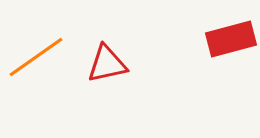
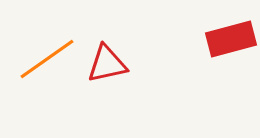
orange line: moved 11 px right, 2 px down
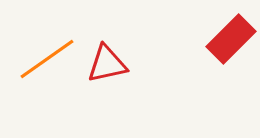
red rectangle: rotated 30 degrees counterclockwise
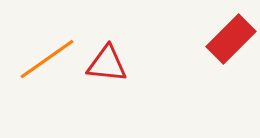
red triangle: rotated 18 degrees clockwise
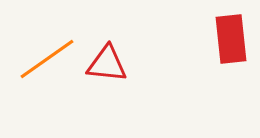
red rectangle: rotated 51 degrees counterclockwise
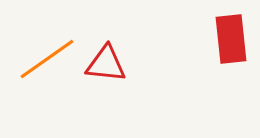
red triangle: moved 1 px left
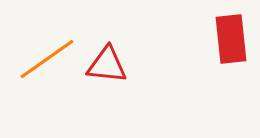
red triangle: moved 1 px right, 1 px down
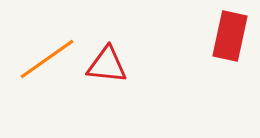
red rectangle: moved 1 px left, 3 px up; rotated 18 degrees clockwise
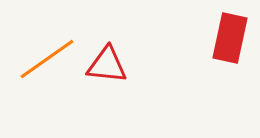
red rectangle: moved 2 px down
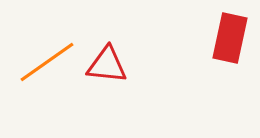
orange line: moved 3 px down
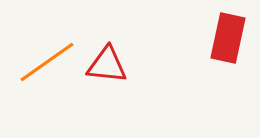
red rectangle: moved 2 px left
